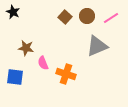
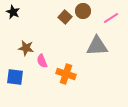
brown circle: moved 4 px left, 5 px up
gray triangle: rotated 20 degrees clockwise
pink semicircle: moved 1 px left, 2 px up
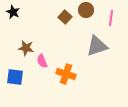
brown circle: moved 3 px right, 1 px up
pink line: rotated 49 degrees counterclockwise
gray triangle: rotated 15 degrees counterclockwise
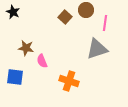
pink line: moved 6 px left, 5 px down
gray triangle: moved 3 px down
orange cross: moved 3 px right, 7 px down
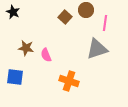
pink semicircle: moved 4 px right, 6 px up
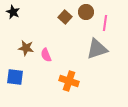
brown circle: moved 2 px down
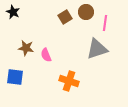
brown square: rotated 16 degrees clockwise
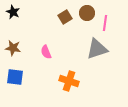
brown circle: moved 1 px right, 1 px down
brown star: moved 13 px left
pink semicircle: moved 3 px up
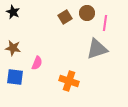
pink semicircle: moved 9 px left, 11 px down; rotated 136 degrees counterclockwise
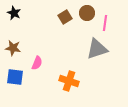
black star: moved 1 px right, 1 px down
